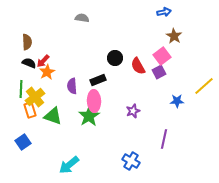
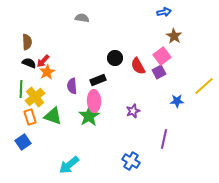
orange rectangle: moved 7 px down
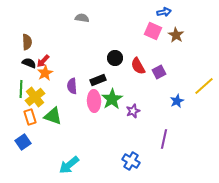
brown star: moved 2 px right, 1 px up
pink square: moved 9 px left, 25 px up; rotated 30 degrees counterclockwise
orange star: moved 2 px left, 1 px down
blue star: rotated 24 degrees counterclockwise
green star: moved 23 px right, 17 px up
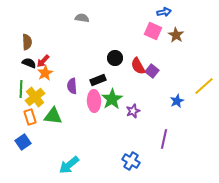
purple square: moved 7 px left, 1 px up; rotated 24 degrees counterclockwise
green triangle: rotated 12 degrees counterclockwise
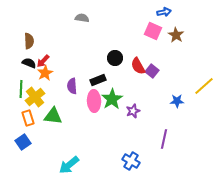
brown semicircle: moved 2 px right, 1 px up
blue star: rotated 24 degrees clockwise
orange rectangle: moved 2 px left, 1 px down
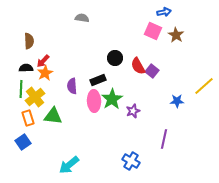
black semicircle: moved 3 px left, 5 px down; rotated 24 degrees counterclockwise
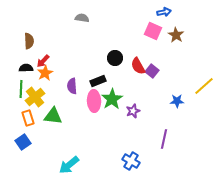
black rectangle: moved 1 px down
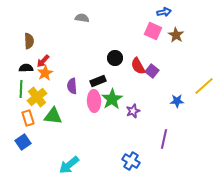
yellow cross: moved 2 px right
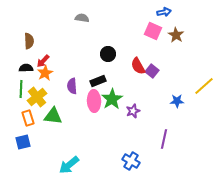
black circle: moved 7 px left, 4 px up
blue square: rotated 21 degrees clockwise
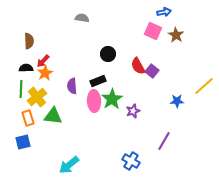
purple line: moved 2 px down; rotated 18 degrees clockwise
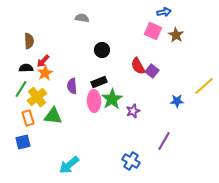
black circle: moved 6 px left, 4 px up
black rectangle: moved 1 px right, 1 px down
green line: rotated 30 degrees clockwise
